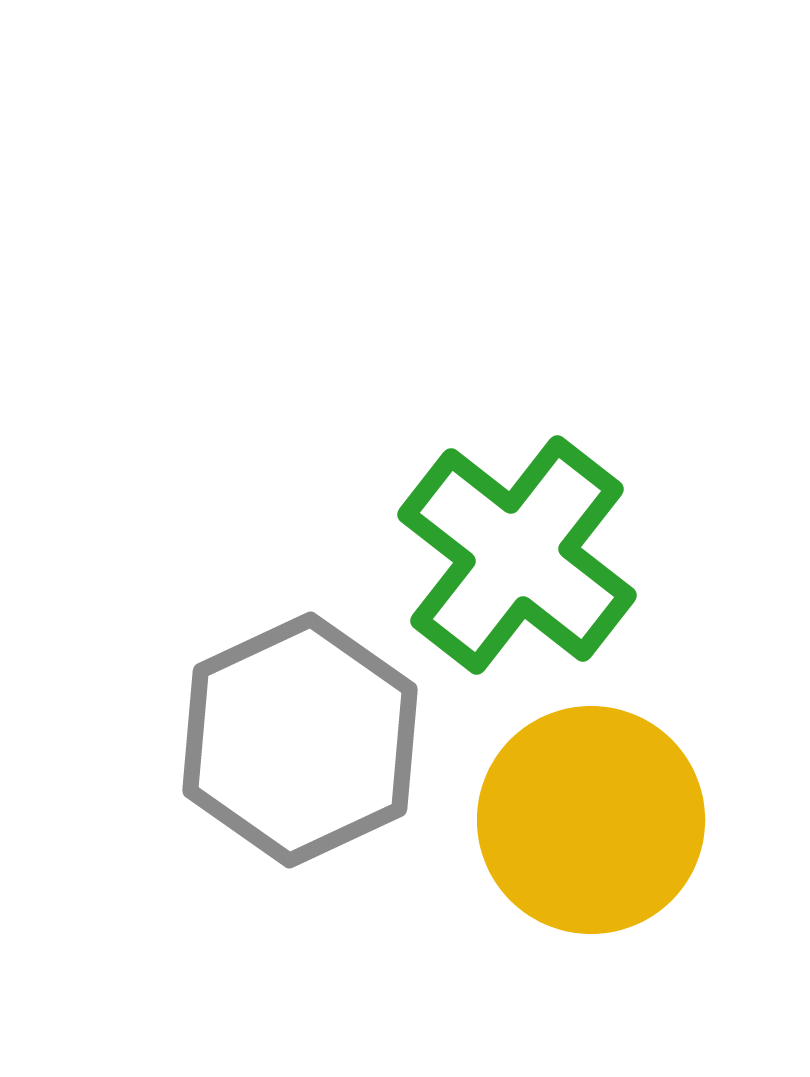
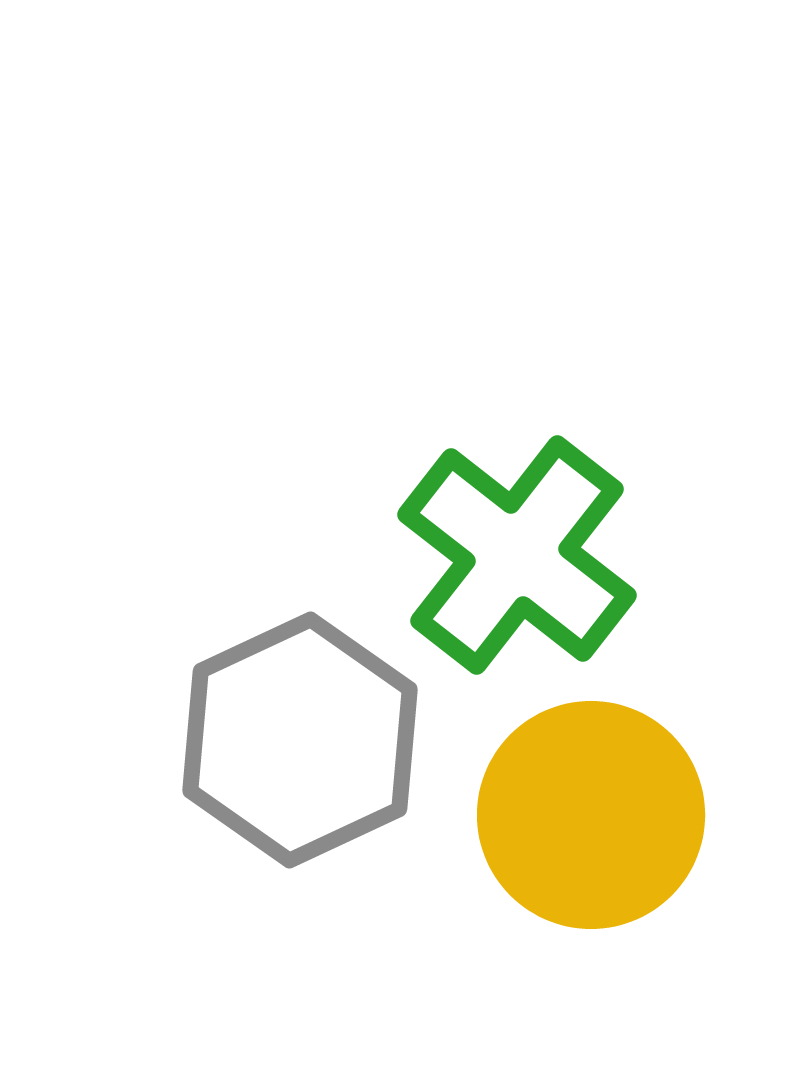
yellow circle: moved 5 px up
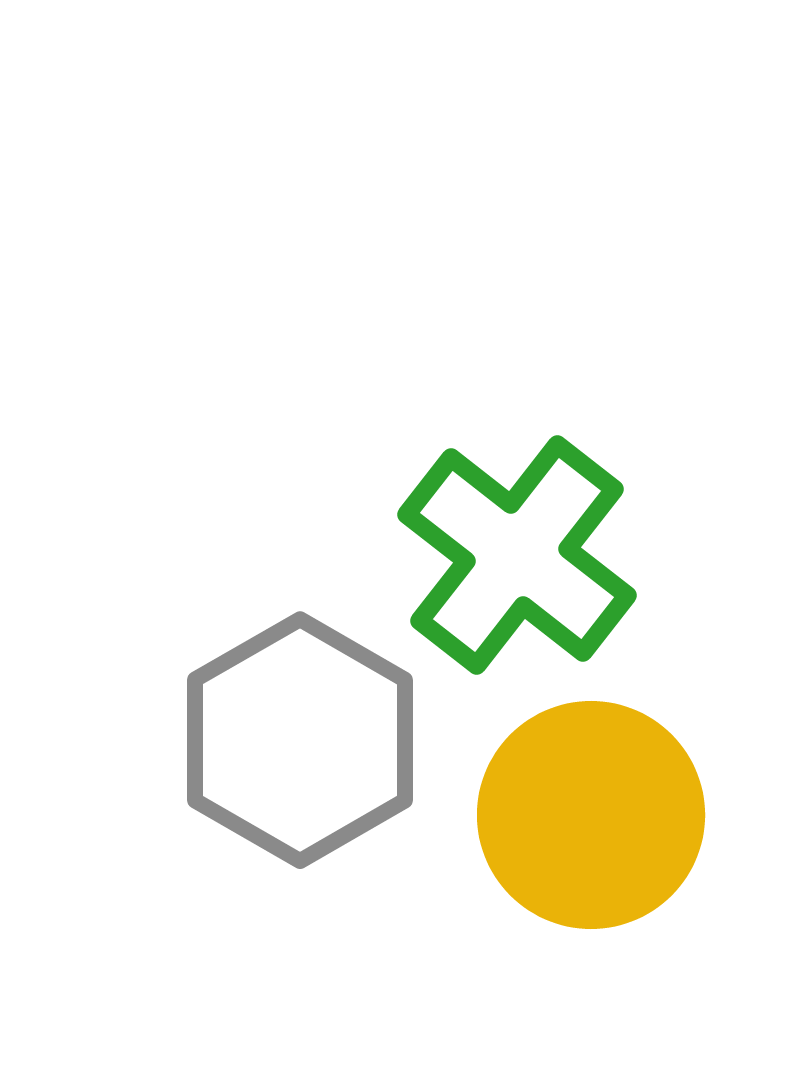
gray hexagon: rotated 5 degrees counterclockwise
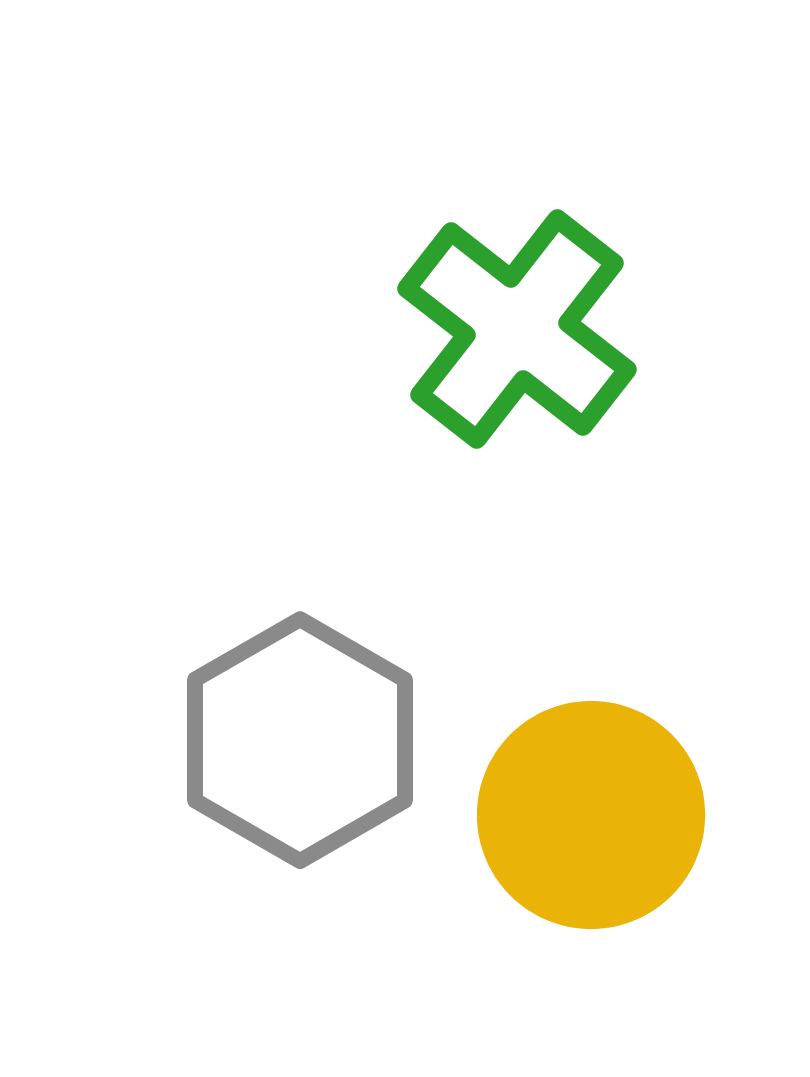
green cross: moved 226 px up
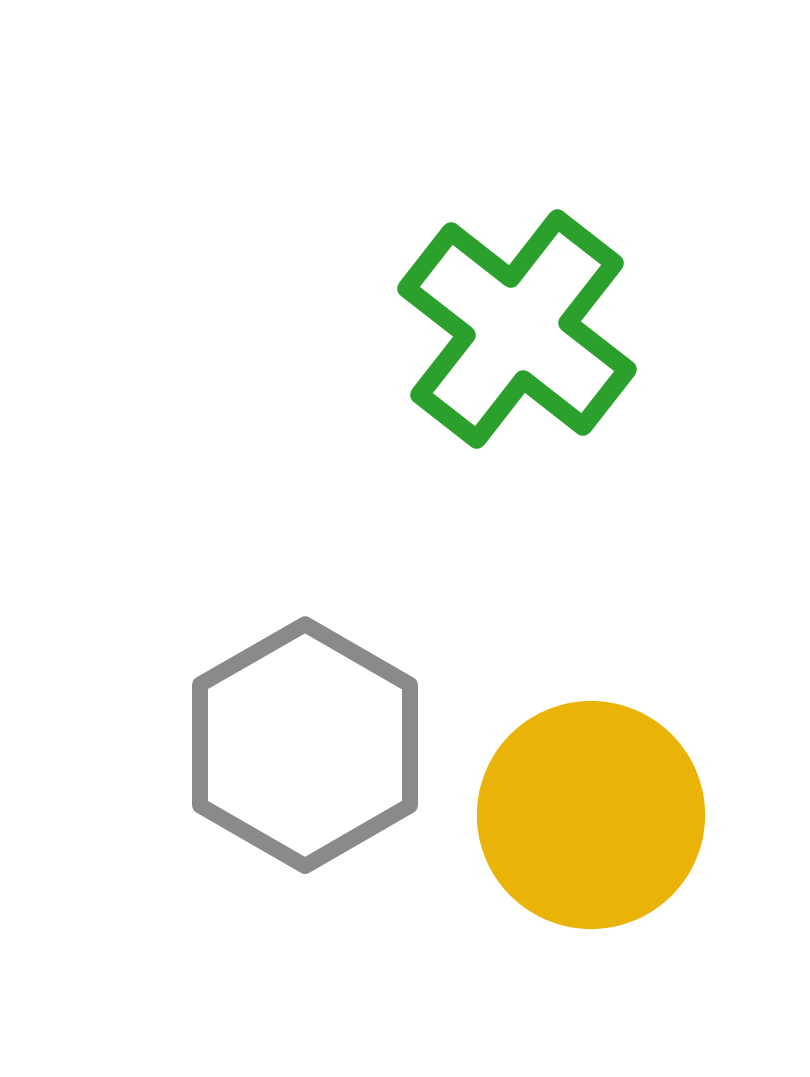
gray hexagon: moved 5 px right, 5 px down
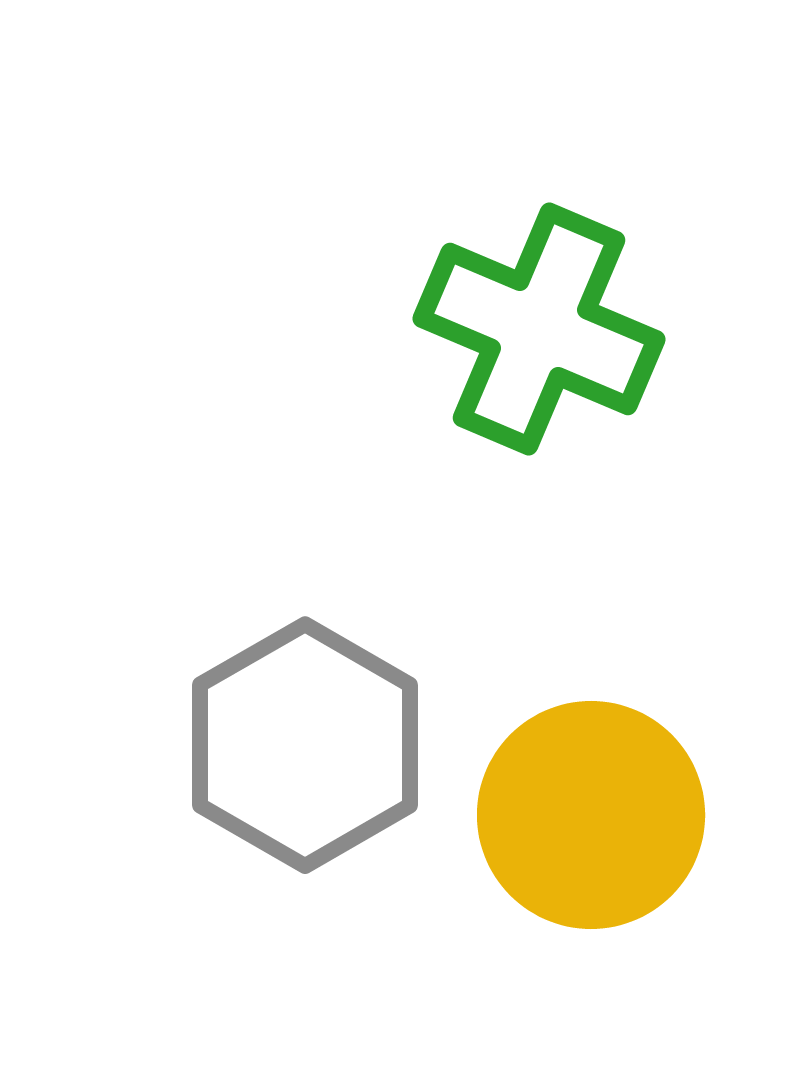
green cross: moved 22 px right; rotated 15 degrees counterclockwise
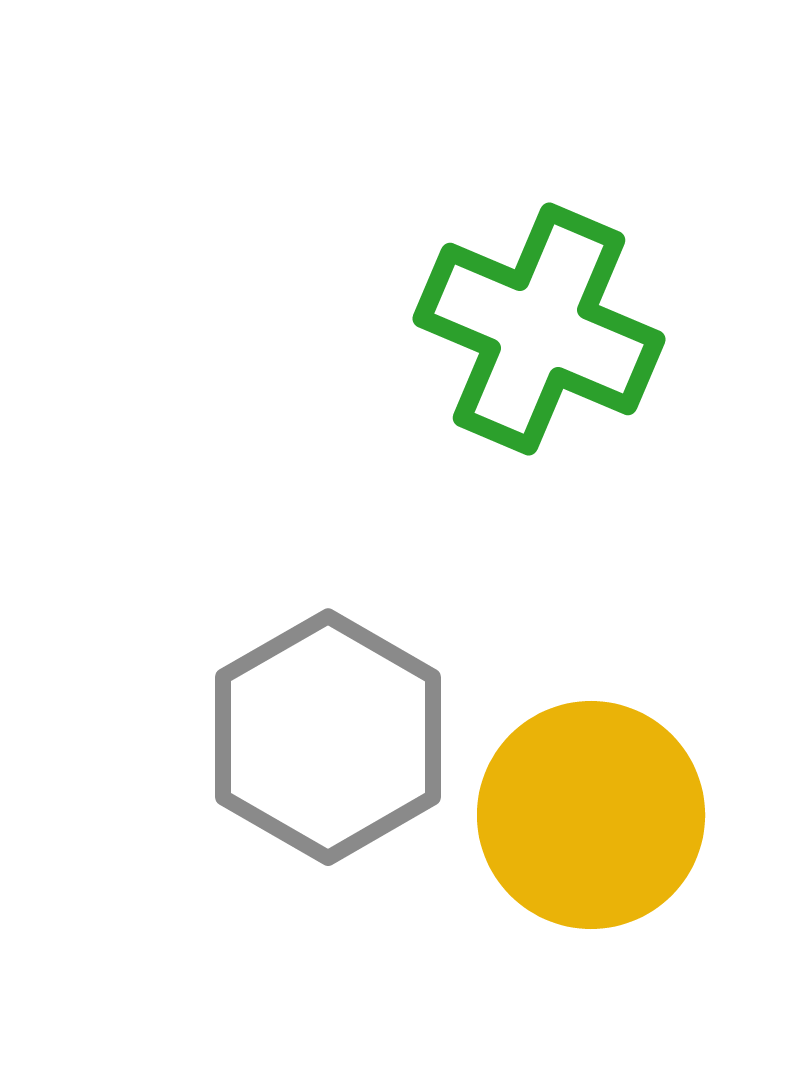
gray hexagon: moved 23 px right, 8 px up
